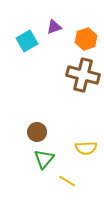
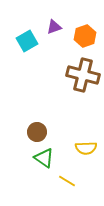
orange hexagon: moved 1 px left, 3 px up
green triangle: moved 1 px up; rotated 35 degrees counterclockwise
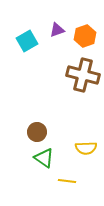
purple triangle: moved 3 px right, 3 px down
yellow line: rotated 24 degrees counterclockwise
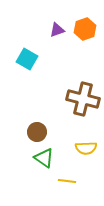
orange hexagon: moved 7 px up
cyan square: moved 18 px down; rotated 30 degrees counterclockwise
brown cross: moved 24 px down
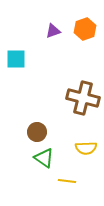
purple triangle: moved 4 px left, 1 px down
cyan square: moved 11 px left; rotated 30 degrees counterclockwise
brown cross: moved 1 px up
